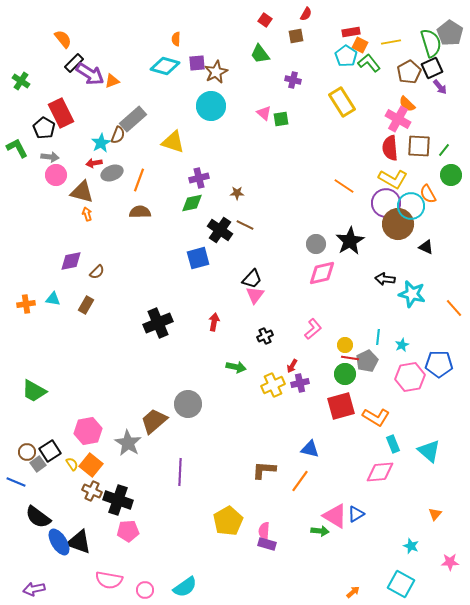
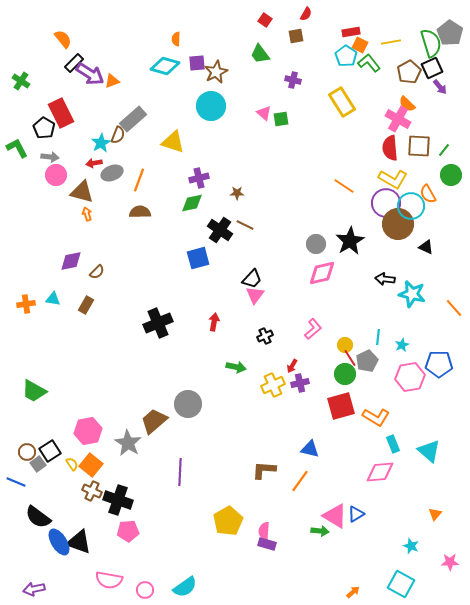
red line at (350, 358): rotated 48 degrees clockwise
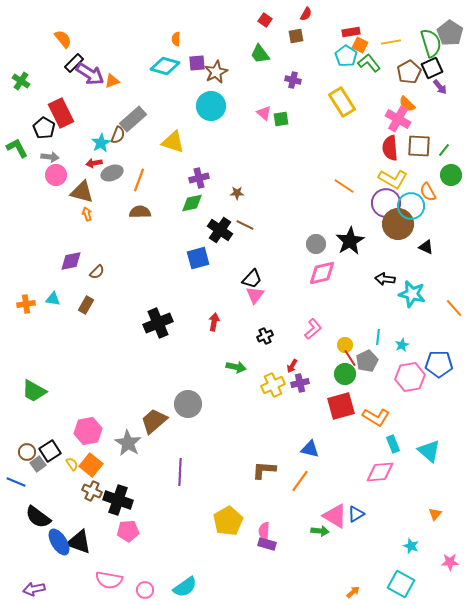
orange semicircle at (428, 194): moved 2 px up
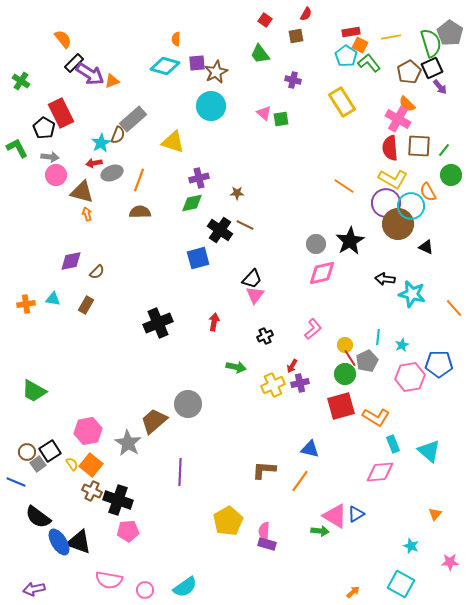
yellow line at (391, 42): moved 5 px up
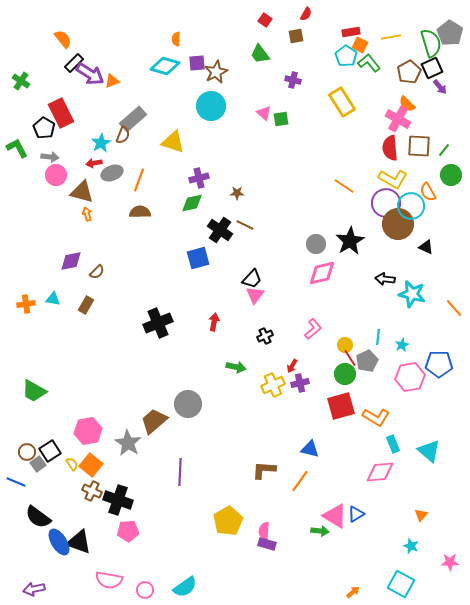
brown semicircle at (118, 135): moved 5 px right
orange triangle at (435, 514): moved 14 px left, 1 px down
